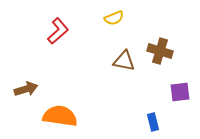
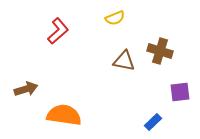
yellow semicircle: moved 1 px right
orange semicircle: moved 4 px right, 1 px up
blue rectangle: rotated 60 degrees clockwise
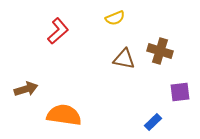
brown triangle: moved 2 px up
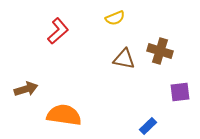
blue rectangle: moved 5 px left, 4 px down
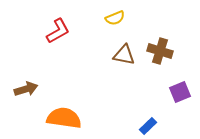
red L-shape: rotated 12 degrees clockwise
brown triangle: moved 4 px up
purple square: rotated 15 degrees counterclockwise
orange semicircle: moved 3 px down
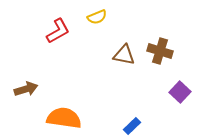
yellow semicircle: moved 18 px left, 1 px up
purple square: rotated 25 degrees counterclockwise
blue rectangle: moved 16 px left
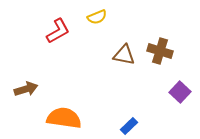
blue rectangle: moved 3 px left
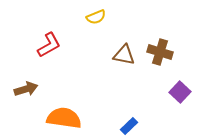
yellow semicircle: moved 1 px left
red L-shape: moved 9 px left, 14 px down
brown cross: moved 1 px down
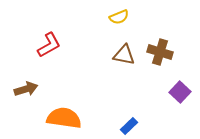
yellow semicircle: moved 23 px right
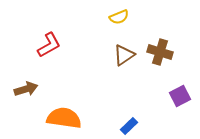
brown triangle: rotated 45 degrees counterclockwise
purple square: moved 4 px down; rotated 20 degrees clockwise
